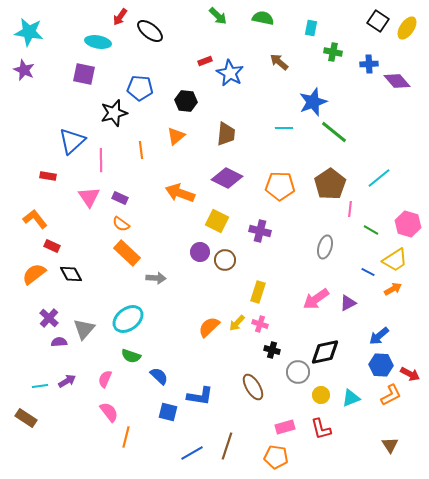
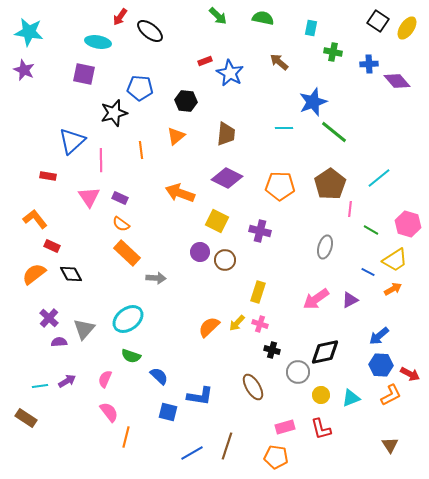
purple triangle at (348, 303): moved 2 px right, 3 px up
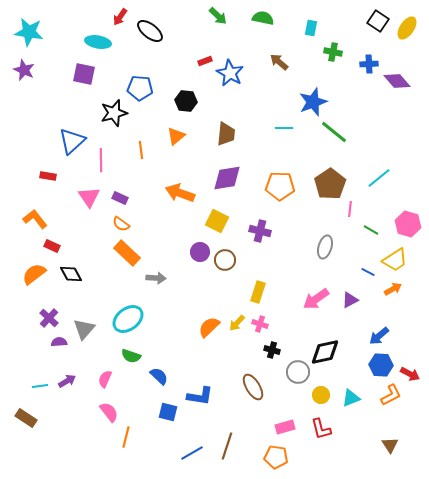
purple diamond at (227, 178): rotated 36 degrees counterclockwise
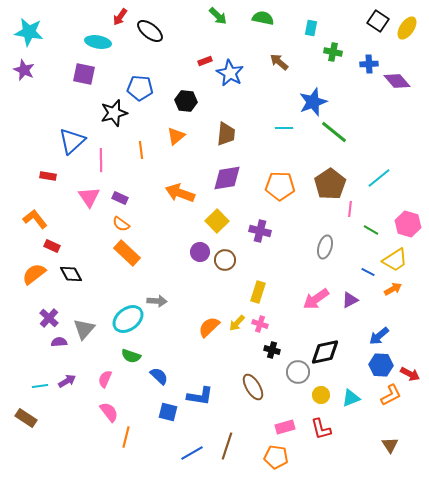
yellow square at (217, 221): rotated 20 degrees clockwise
gray arrow at (156, 278): moved 1 px right, 23 px down
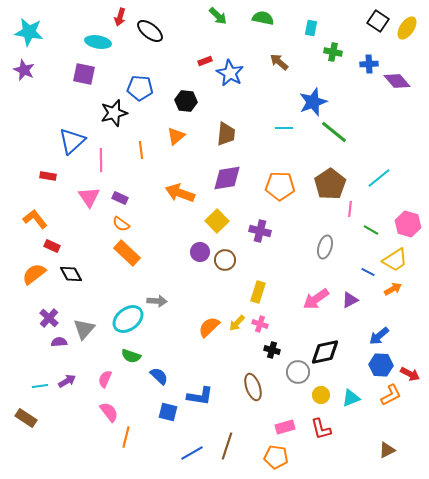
red arrow at (120, 17): rotated 18 degrees counterclockwise
brown ellipse at (253, 387): rotated 12 degrees clockwise
brown triangle at (390, 445): moved 3 px left, 5 px down; rotated 36 degrees clockwise
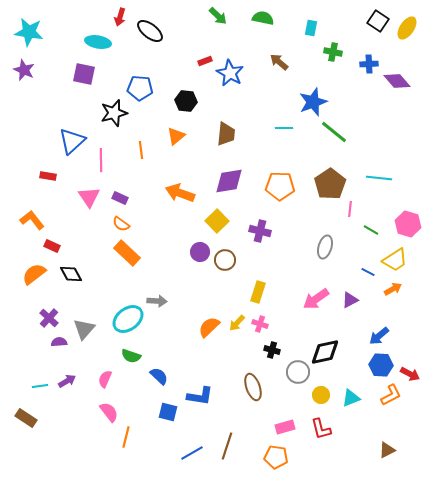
purple diamond at (227, 178): moved 2 px right, 3 px down
cyan line at (379, 178): rotated 45 degrees clockwise
orange L-shape at (35, 219): moved 3 px left, 1 px down
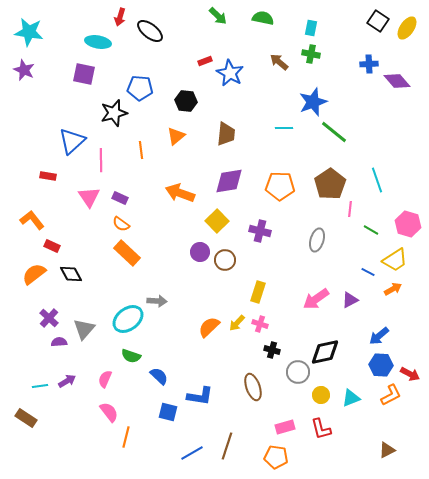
green cross at (333, 52): moved 22 px left, 2 px down
cyan line at (379, 178): moved 2 px left, 2 px down; rotated 65 degrees clockwise
gray ellipse at (325, 247): moved 8 px left, 7 px up
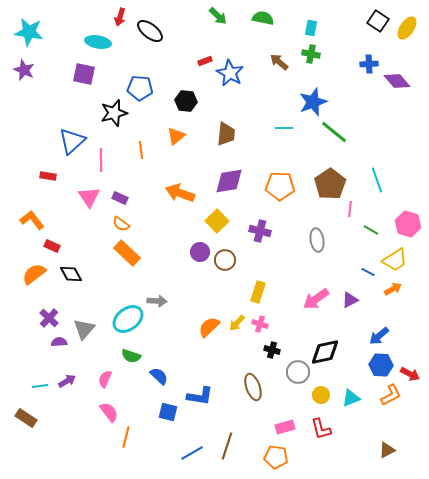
gray ellipse at (317, 240): rotated 25 degrees counterclockwise
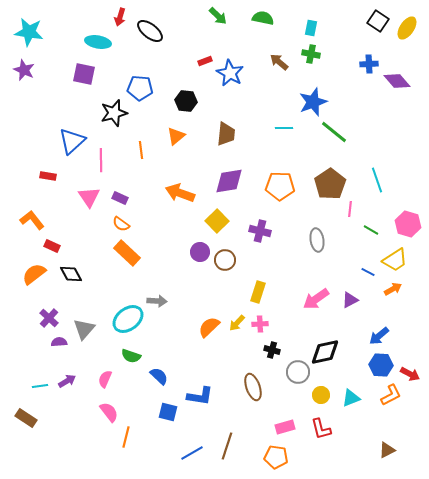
pink cross at (260, 324): rotated 21 degrees counterclockwise
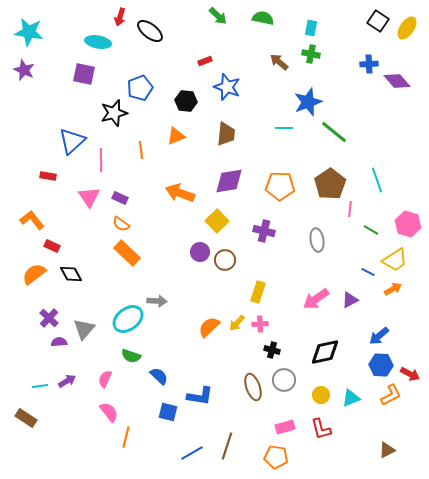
blue star at (230, 73): moved 3 px left, 14 px down; rotated 8 degrees counterclockwise
blue pentagon at (140, 88): rotated 25 degrees counterclockwise
blue star at (313, 102): moved 5 px left
orange triangle at (176, 136): rotated 18 degrees clockwise
purple cross at (260, 231): moved 4 px right
gray circle at (298, 372): moved 14 px left, 8 px down
